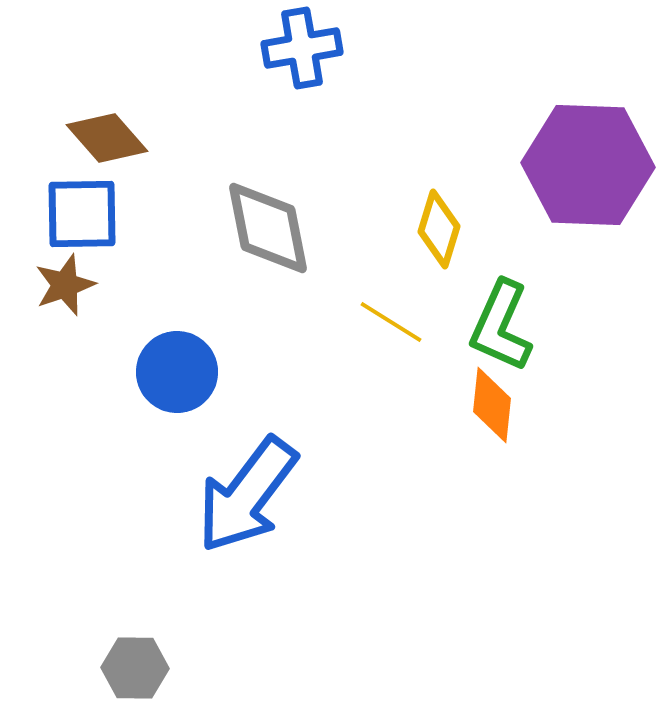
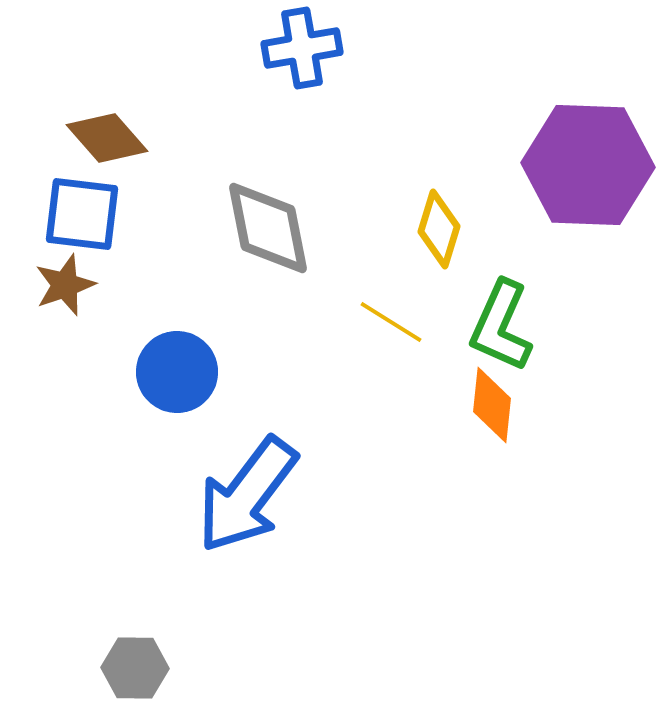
blue square: rotated 8 degrees clockwise
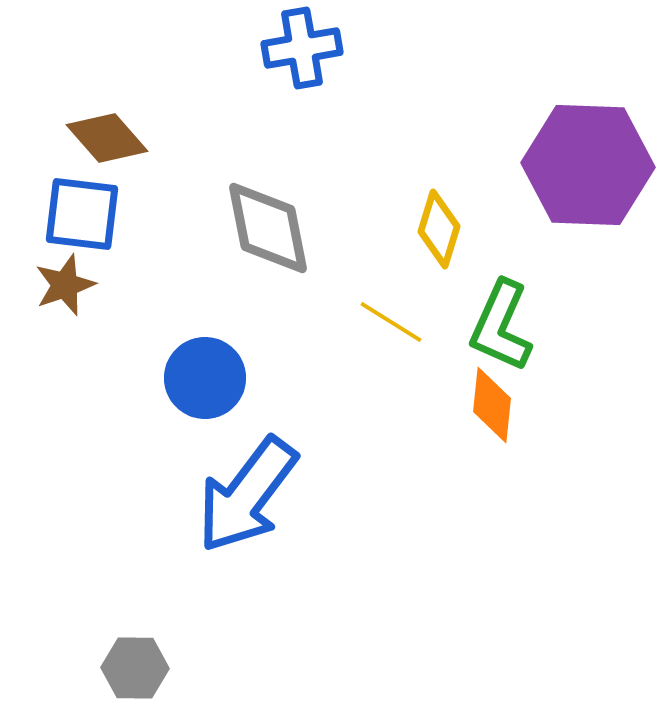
blue circle: moved 28 px right, 6 px down
